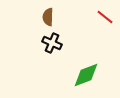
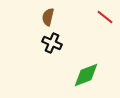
brown semicircle: rotated 12 degrees clockwise
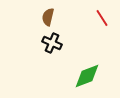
red line: moved 3 px left, 1 px down; rotated 18 degrees clockwise
green diamond: moved 1 px right, 1 px down
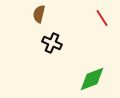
brown semicircle: moved 9 px left, 3 px up
green diamond: moved 5 px right, 3 px down
